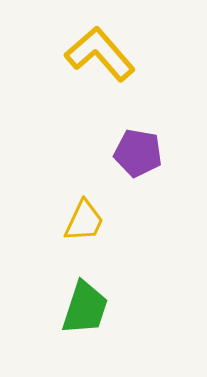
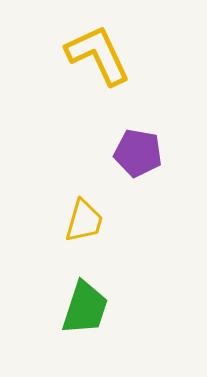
yellow L-shape: moved 2 px left, 1 px down; rotated 16 degrees clockwise
yellow trapezoid: rotated 9 degrees counterclockwise
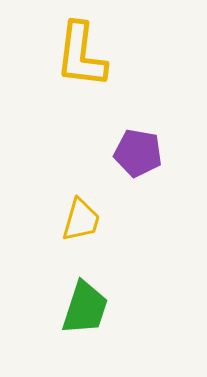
yellow L-shape: moved 17 px left; rotated 148 degrees counterclockwise
yellow trapezoid: moved 3 px left, 1 px up
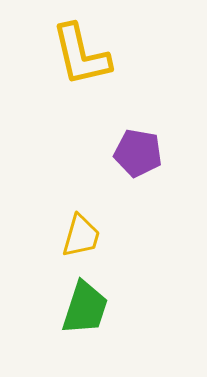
yellow L-shape: rotated 20 degrees counterclockwise
yellow trapezoid: moved 16 px down
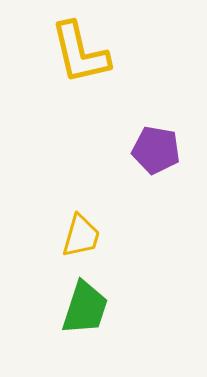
yellow L-shape: moved 1 px left, 2 px up
purple pentagon: moved 18 px right, 3 px up
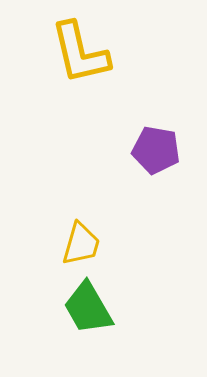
yellow trapezoid: moved 8 px down
green trapezoid: moved 3 px right; rotated 132 degrees clockwise
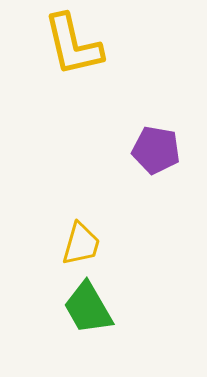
yellow L-shape: moved 7 px left, 8 px up
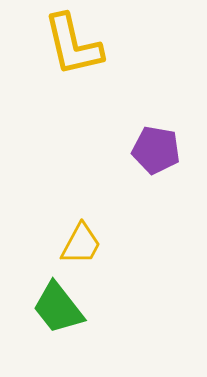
yellow trapezoid: rotated 12 degrees clockwise
green trapezoid: moved 30 px left; rotated 8 degrees counterclockwise
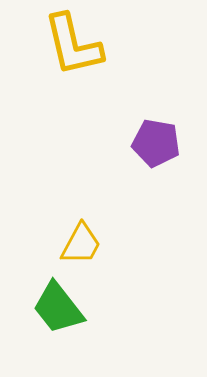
purple pentagon: moved 7 px up
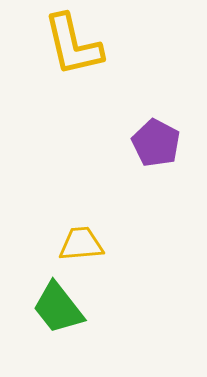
purple pentagon: rotated 18 degrees clockwise
yellow trapezoid: rotated 123 degrees counterclockwise
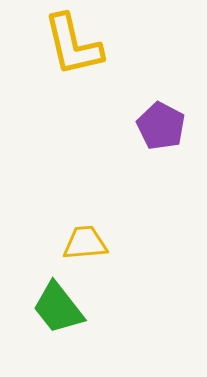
purple pentagon: moved 5 px right, 17 px up
yellow trapezoid: moved 4 px right, 1 px up
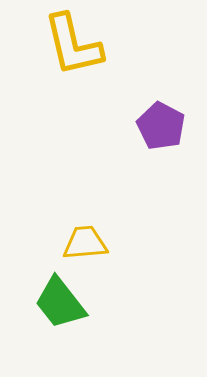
green trapezoid: moved 2 px right, 5 px up
